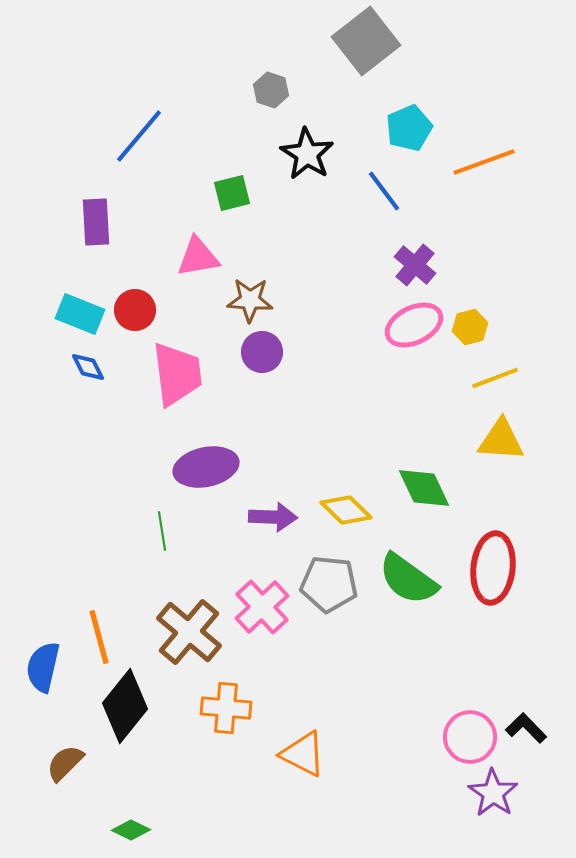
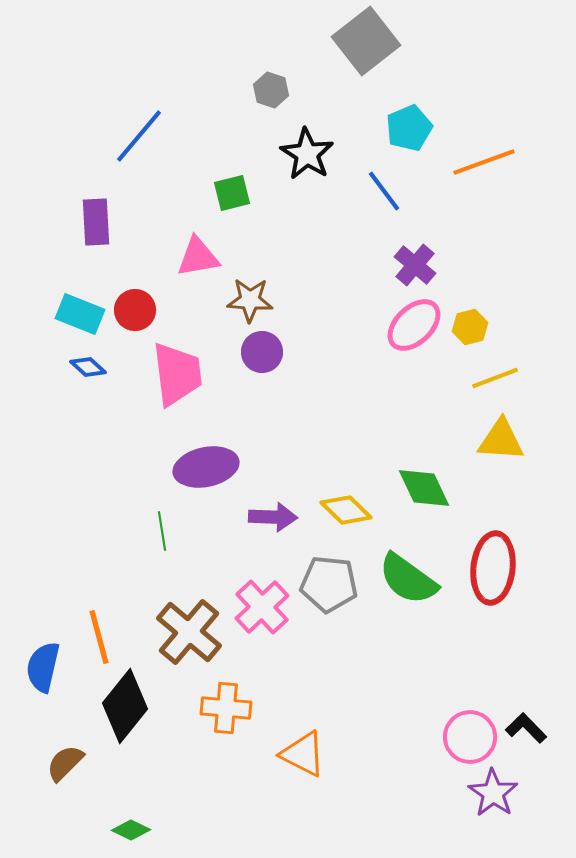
pink ellipse at (414, 325): rotated 18 degrees counterclockwise
blue diamond at (88, 367): rotated 21 degrees counterclockwise
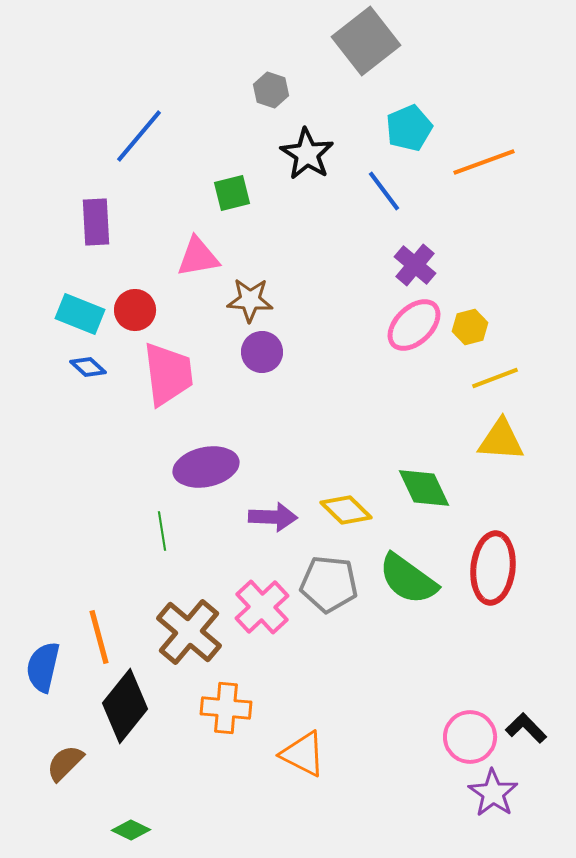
pink trapezoid at (177, 374): moved 9 px left
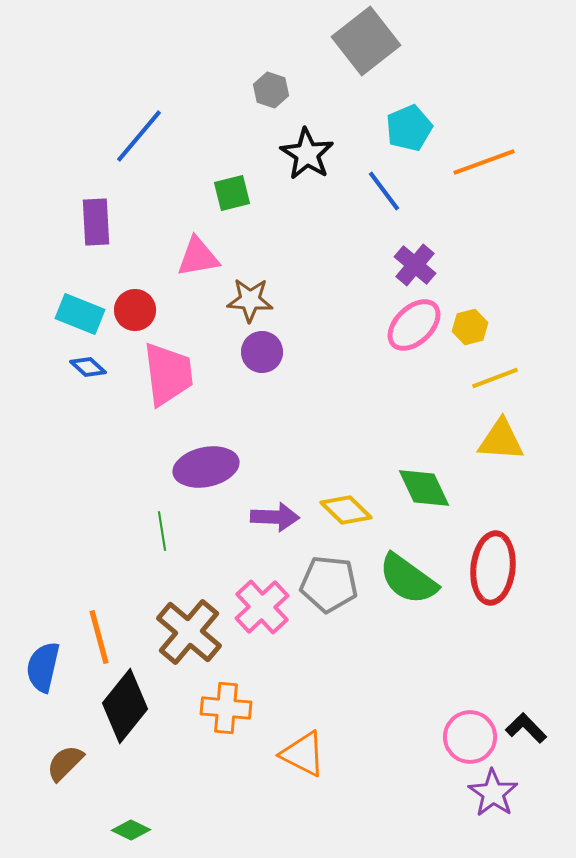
purple arrow at (273, 517): moved 2 px right
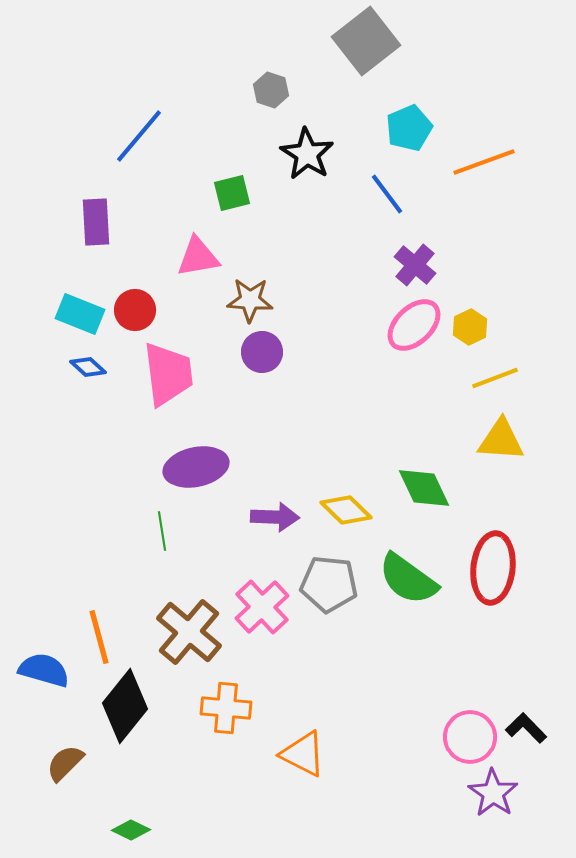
blue line at (384, 191): moved 3 px right, 3 px down
yellow hexagon at (470, 327): rotated 12 degrees counterclockwise
purple ellipse at (206, 467): moved 10 px left
blue semicircle at (43, 667): moved 1 px right, 3 px down; rotated 93 degrees clockwise
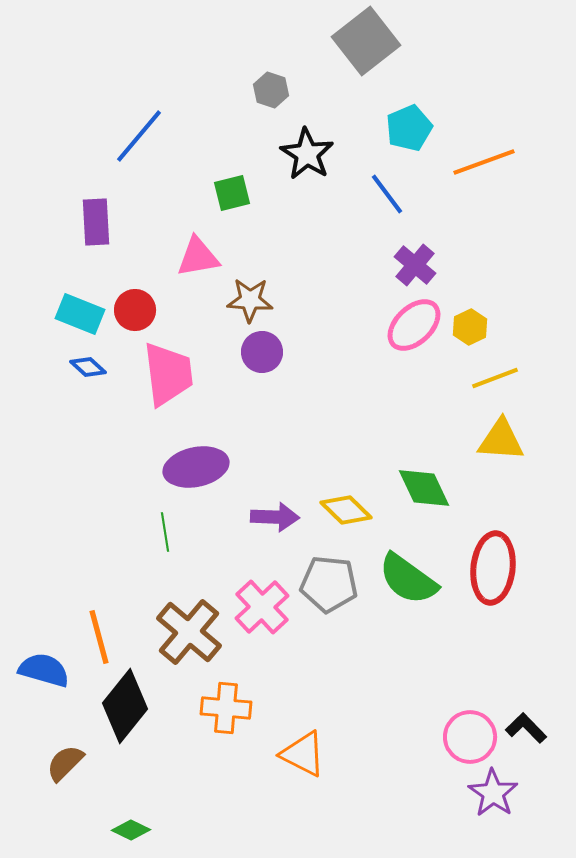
green line at (162, 531): moved 3 px right, 1 px down
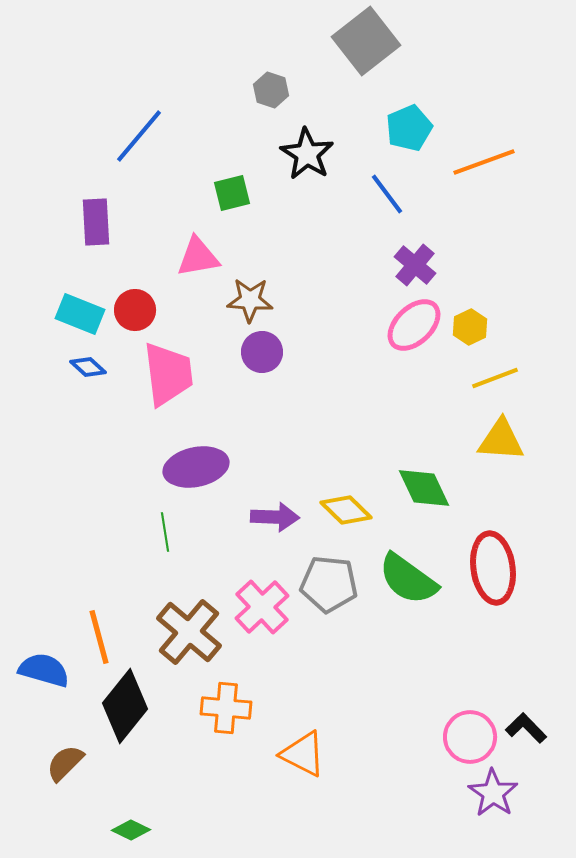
red ellipse at (493, 568): rotated 14 degrees counterclockwise
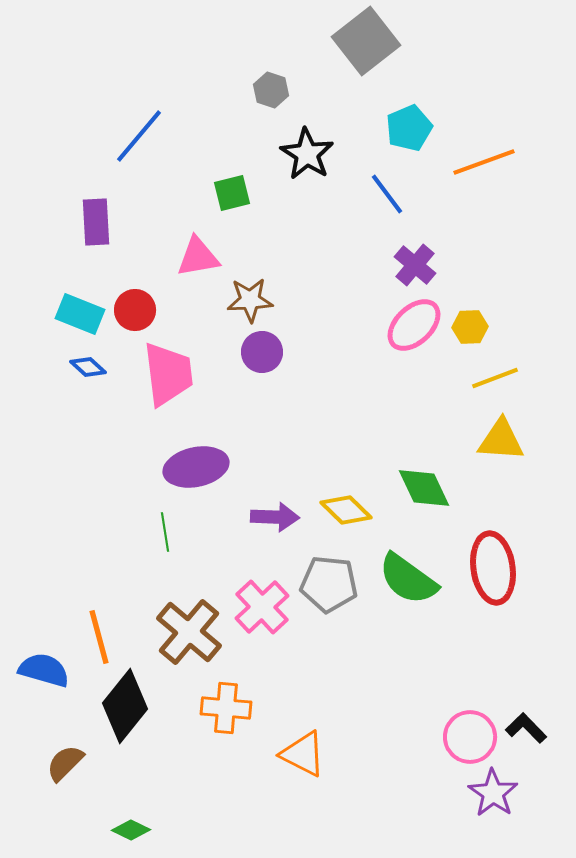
brown star at (250, 300): rotated 6 degrees counterclockwise
yellow hexagon at (470, 327): rotated 24 degrees clockwise
